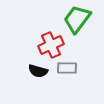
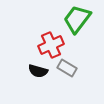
gray rectangle: rotated 30 degrees clockwise
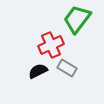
black semicircle: rotated 138 degrees clockwise
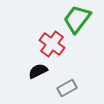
red cross: moved 1 px right, 1 px up; rotated 30 degrees counterclockwise
gray rectangle: moved 20 px down; rotated 60 degrees counterclockwise
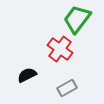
red cross: moved 8 px right, 5 px down
black semicircle: moved 11 px left, 4 px down
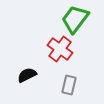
green trapezoid: moved 2 px left
gray rectangle: moved 2 px right, 3 px up; rotated 48 degrees counterclockwise
